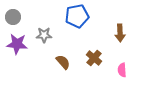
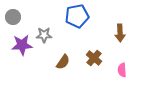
purple star: moved 5 px right, 1 px down; rotated 10 degrees counterclockwise
brown semicircle: rotated 77 degrees clockwise
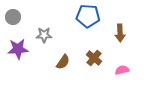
blue pentagon: moved 11 px right; rotated 15 degrees clockwise
purple star: moved 4 px left, 4 px down
pink semicircle: rotated 80 degrees clockwise
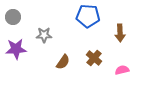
purple star: moved 2 px left
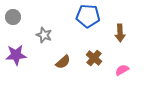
gray star: rotated 21 degrees clockwise
purple star: moved 6 px down
brown semicircle: rotated 14 degrees clockwise
pink semicircle: rotated 16 degrees counterclockwise
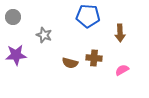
brown cross: rotated 35 degrees counterclockwise
brown semicircle: moved 7 px right, 1 px down; rotated 56 degrees clockwise
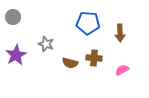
blue pentagon: moved 7 px down
gray star: moved 2 px right, 9 px down
purple star: rotated 25 degrees counterclockwise
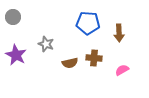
brown arrow: moved 1 px left
purple star: rotated 15 degrees counterclockwise
brown semicircle: rotated 28 degrees counterclockwise
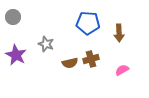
brown cross: moved 3 px left, 1 px down; rotated 21 degrees counterclockwise
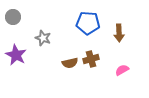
gray star: moved 3 px left, 6 px up
